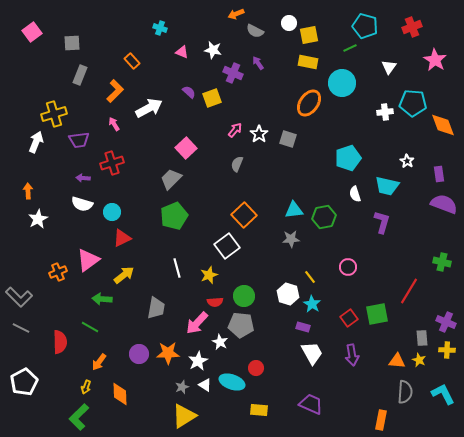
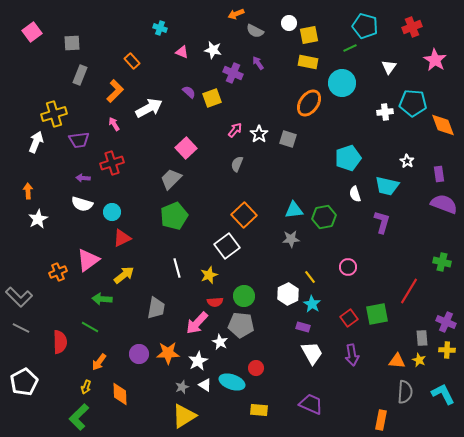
white hexagon at (288, 294): rotated 15 degrees clockwise
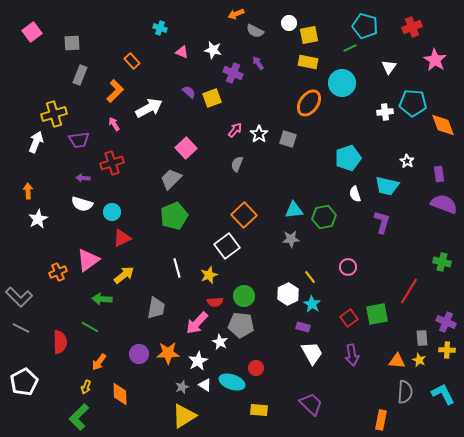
purple trapezoid at (311, 404): rotated 20 degrees clockwise
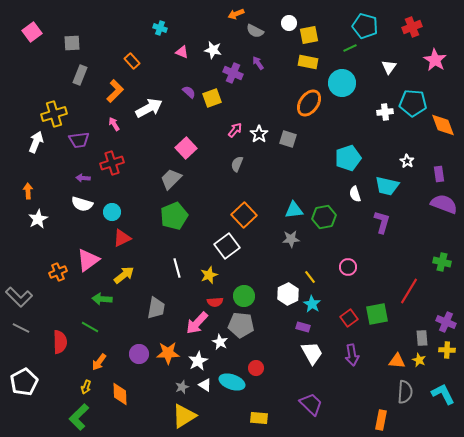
yellow rectangle at (259, 410): moved 8 px down
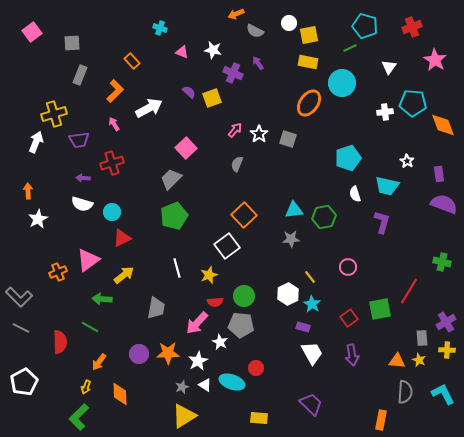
green square at (377, 314): moved 3 px right, 5 px up
purple cross at (446, 322): rotated 36 degrees clockwise
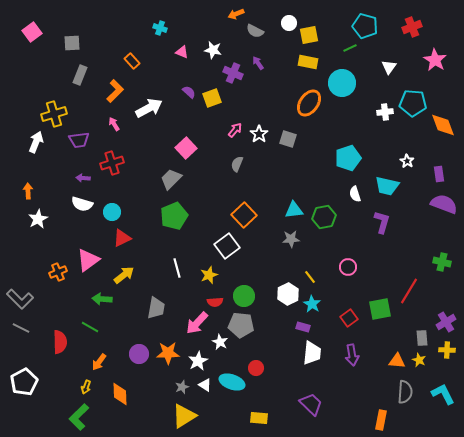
gray L-shape at (19, 297): moved 1 px right, 2 px down
white trapezoid at (312, 353): rotated 35 degrees clockwise
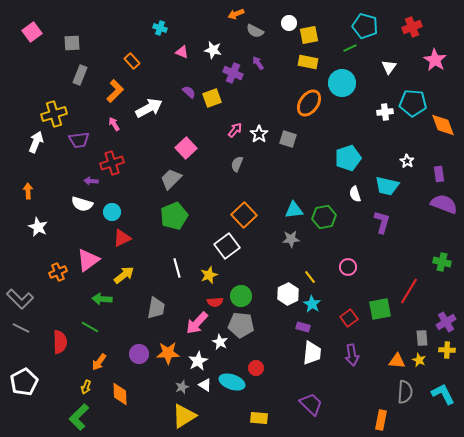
purple arrow at (83, 178): moved 8 px right, 3 px down
white star at (38, 219): moved 8 px down; rotated 18 degrees counterclockwise
green circle at (244, 296): moved 3 px left
